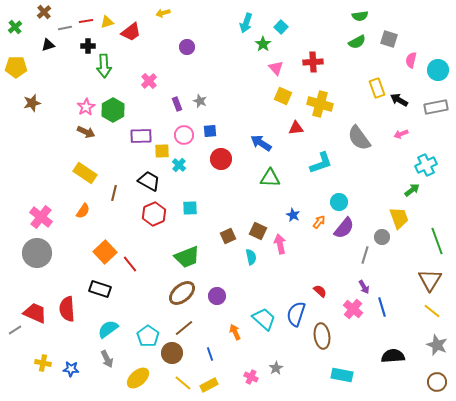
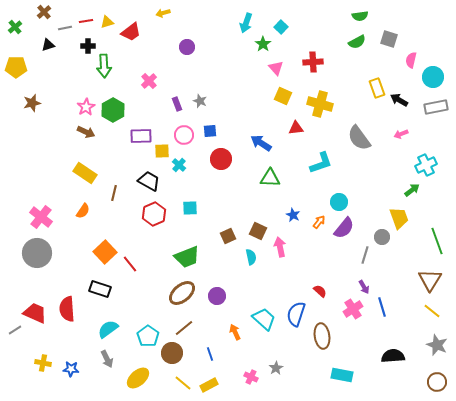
cyan circle at (438, 70): moved 5 px left, 7 px down
pink arrow at (280, 244): moved 3 px down
pink cross at (353, 309): rotated 18 degrees clockwise
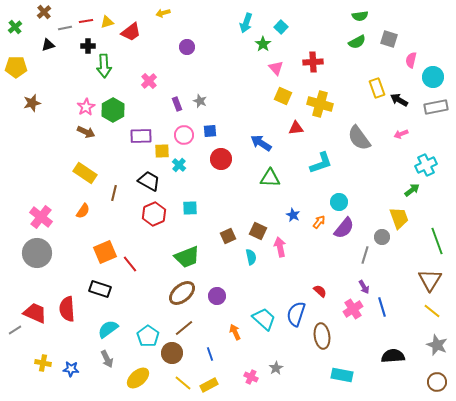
orange square at (105, 252): rotated 20 degrees clockwise
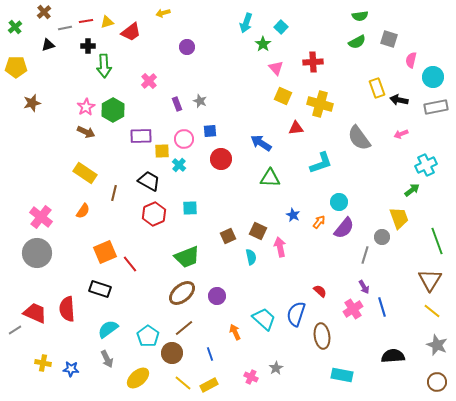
black arrow at (399, 100): rotated 18 degrees counterclockwise
pink circle at (184, 135): moved 4 px down
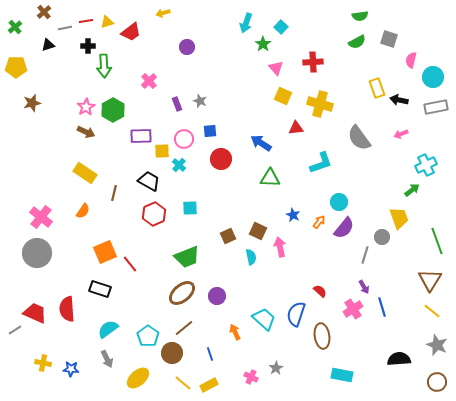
black semicircle at (393, 356): moved 6 px right, 3 px down
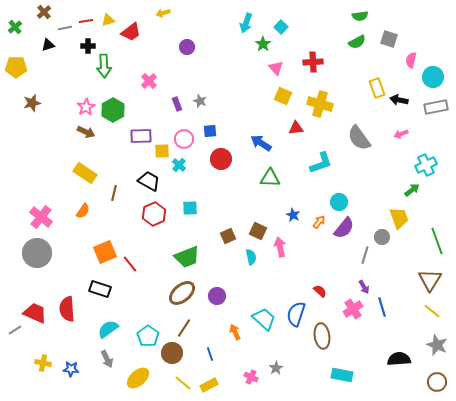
yellow triangle at (107, 22): moved 1 px right, 2 px up
brown line at (184, 328): rotated 18 degrees counterclockwise
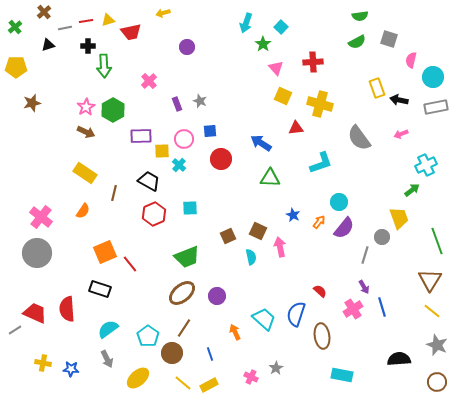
red trapezoid at (131, 32): rotated 25 degrees clockwise
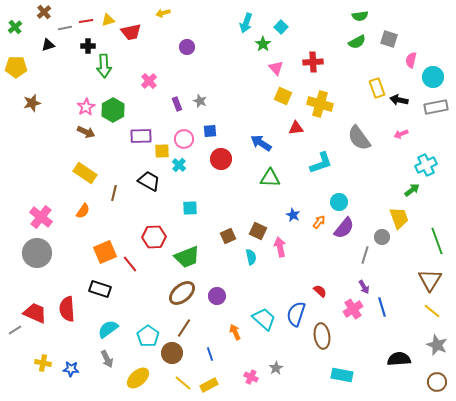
red hexagon at (154, 214): moved 23 px down; rotated 20 degrees clockwise
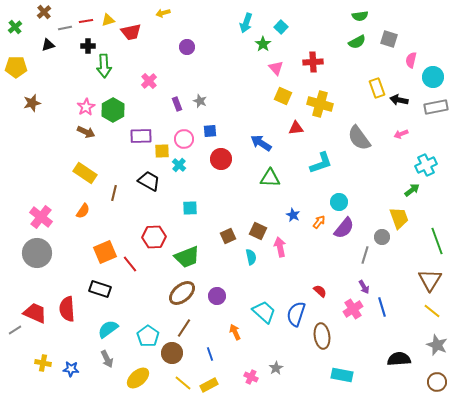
cyan trapezoid at (264, 319): moved 7 px up
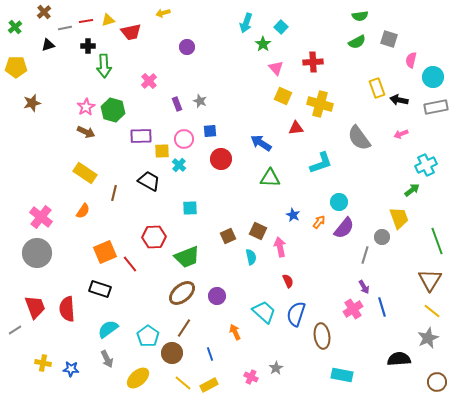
green hexagon at (113, 110): rotated 15 degrees counterclockwise
red semicircle at (320, 291): moved 32 px left, 10 px up; rotated 24 degrees clockwise
red trapezoid at (35, 313): moved 6 px up; rotated 45 degrees clockwise
gray star at (437, 345): moved 9 px left, 7 px up; rotated 25 degrees clockwise
